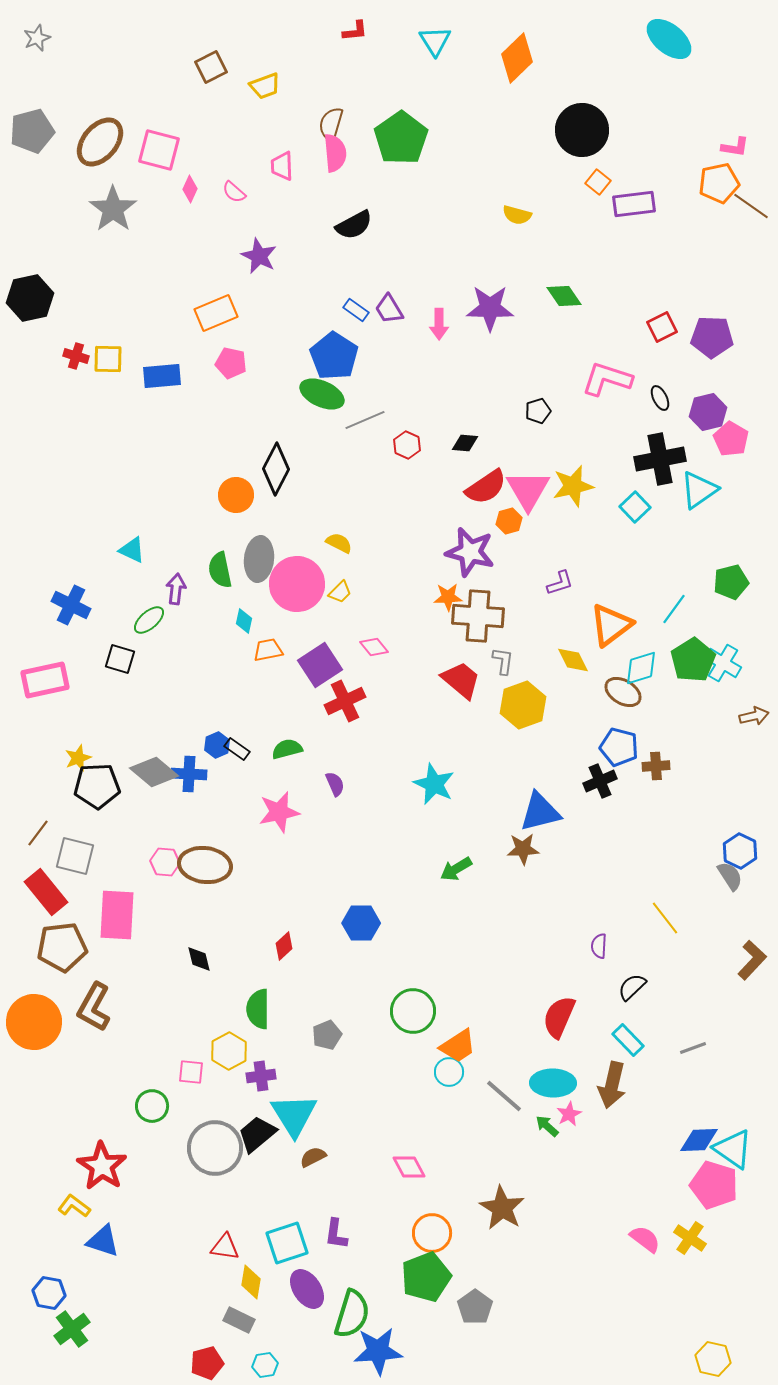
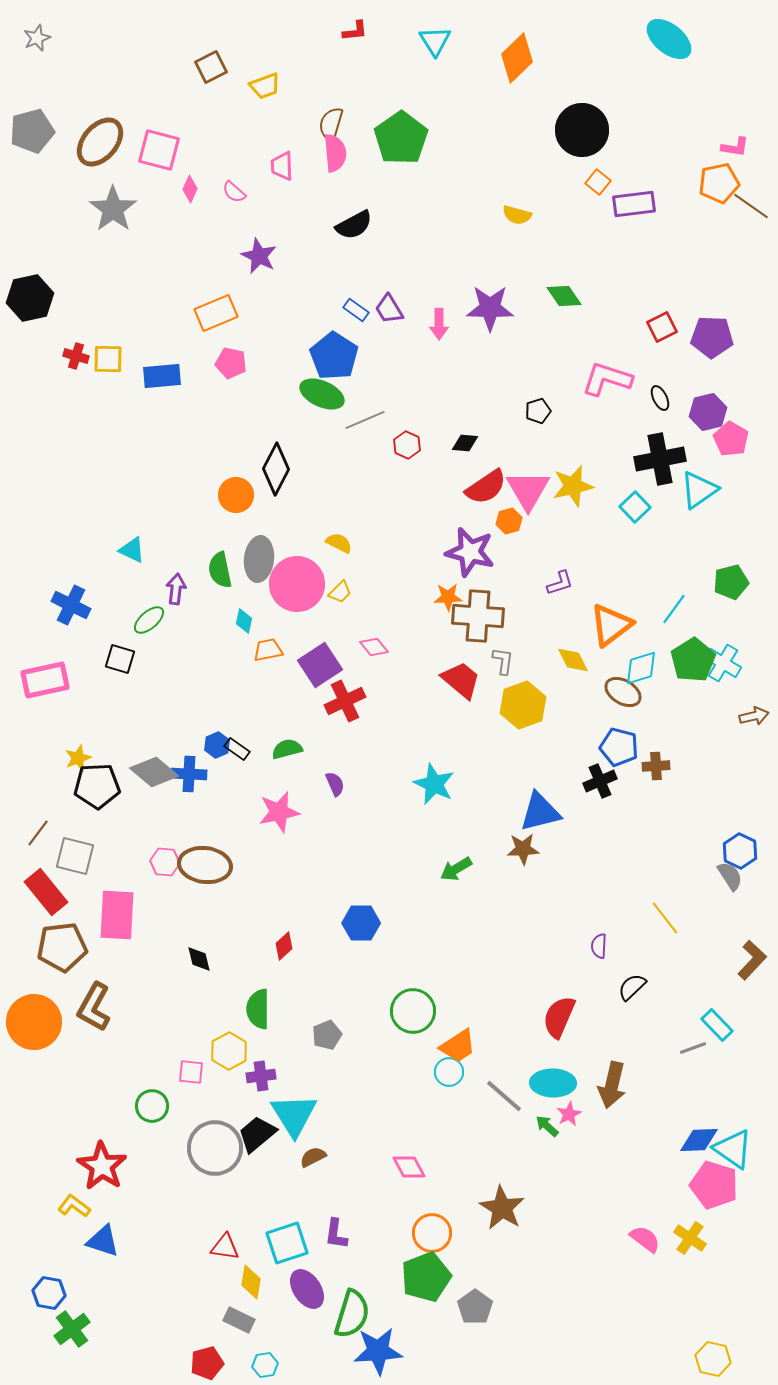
cyan rectangle at (628, 1040): moved 89 px right, 15 px up
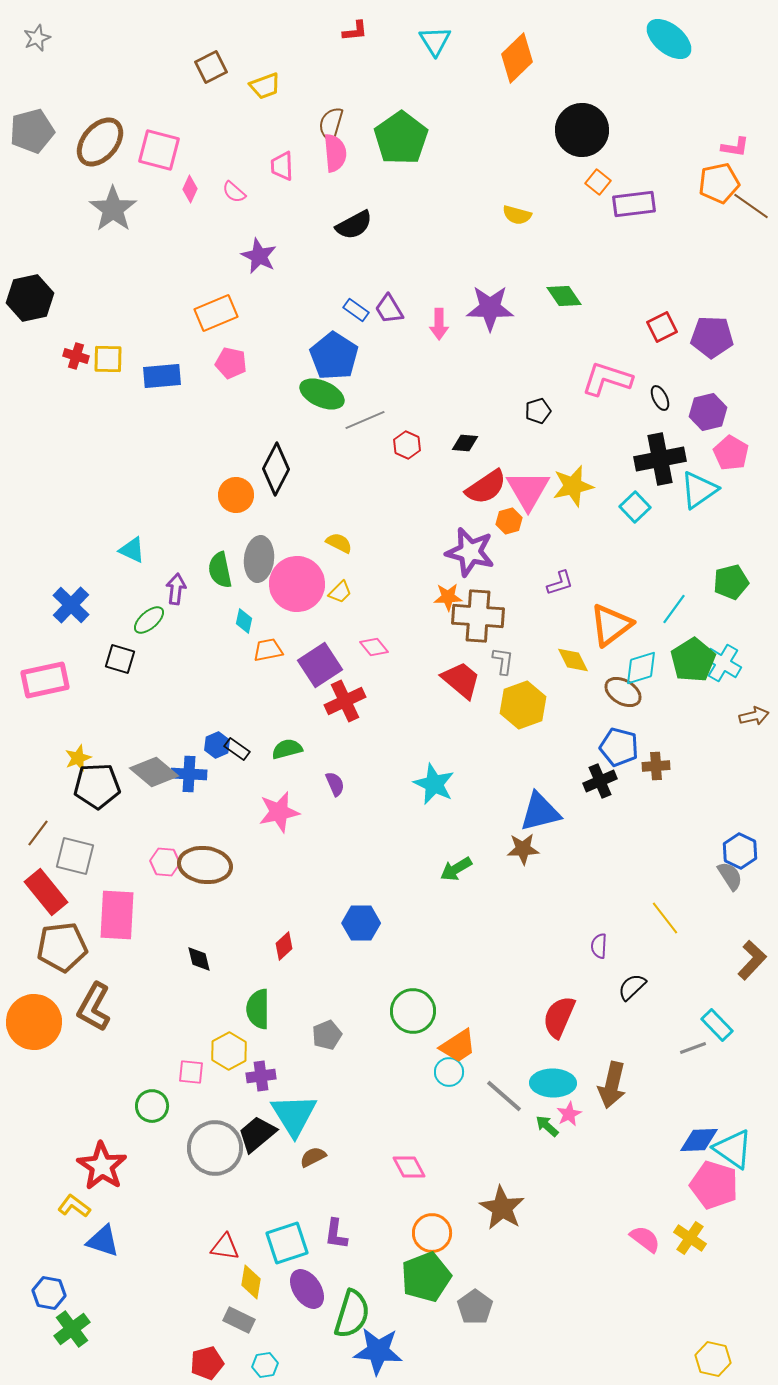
pink pentagon at (731, 439): moved 14 px down
blue cross at (71, 605): rotated 18 degrees clockwise
blue star at (378, 1351): rotated 9 degrees clockwise
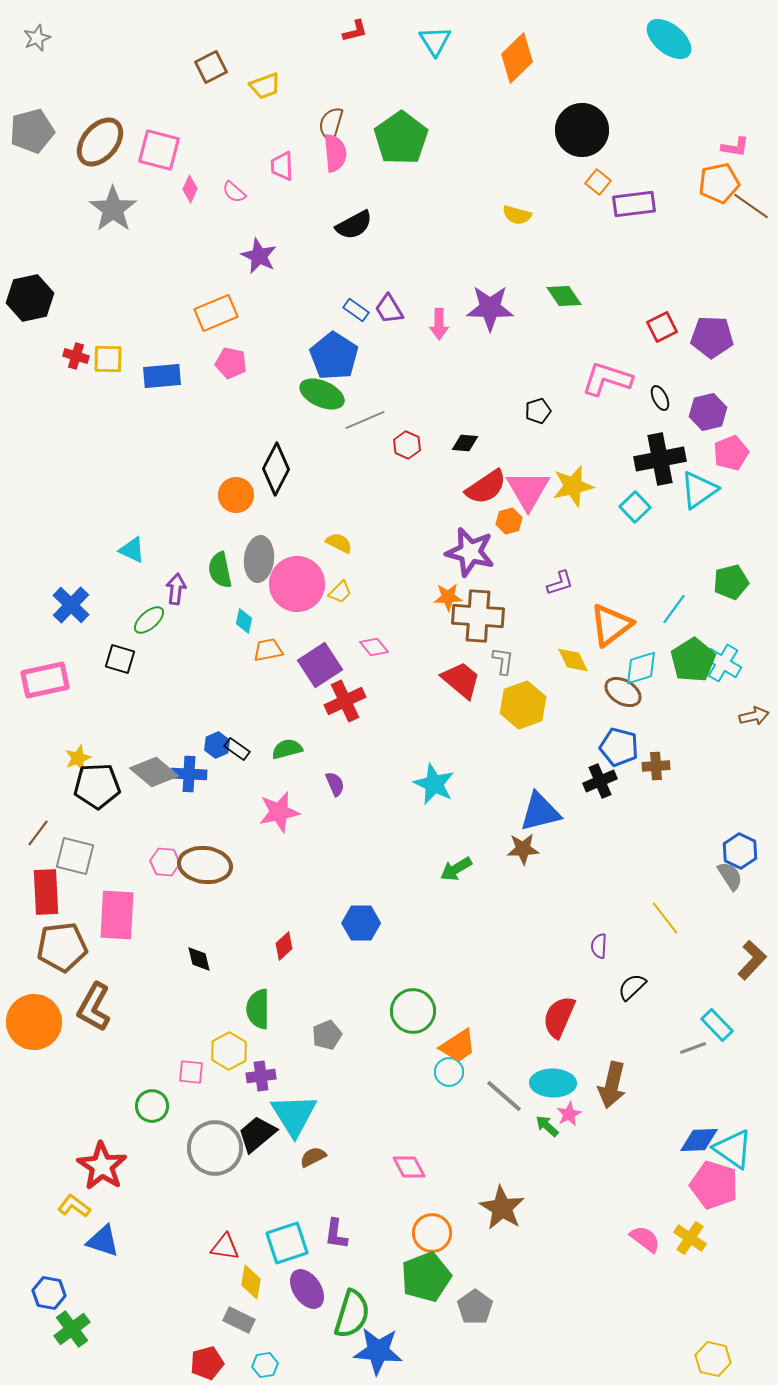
red L-shape at (355, 31): rotated 8 degrees counterclockwise
pink pentagon at (731, 453): rotated 20 degrees clockwise
red rectangle at (46, 892): rotated 36 degrees clockwise
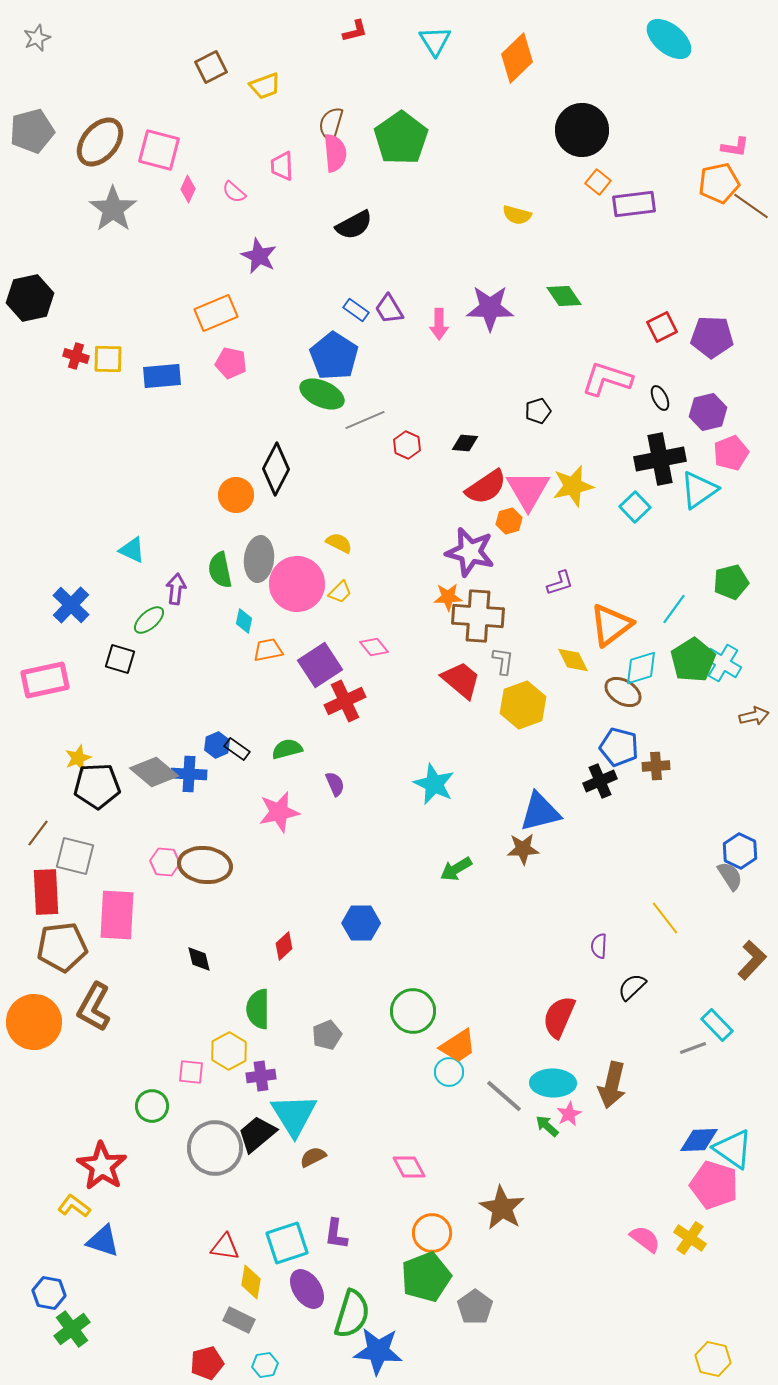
pink diamond at (190, 189): moved 2 px left
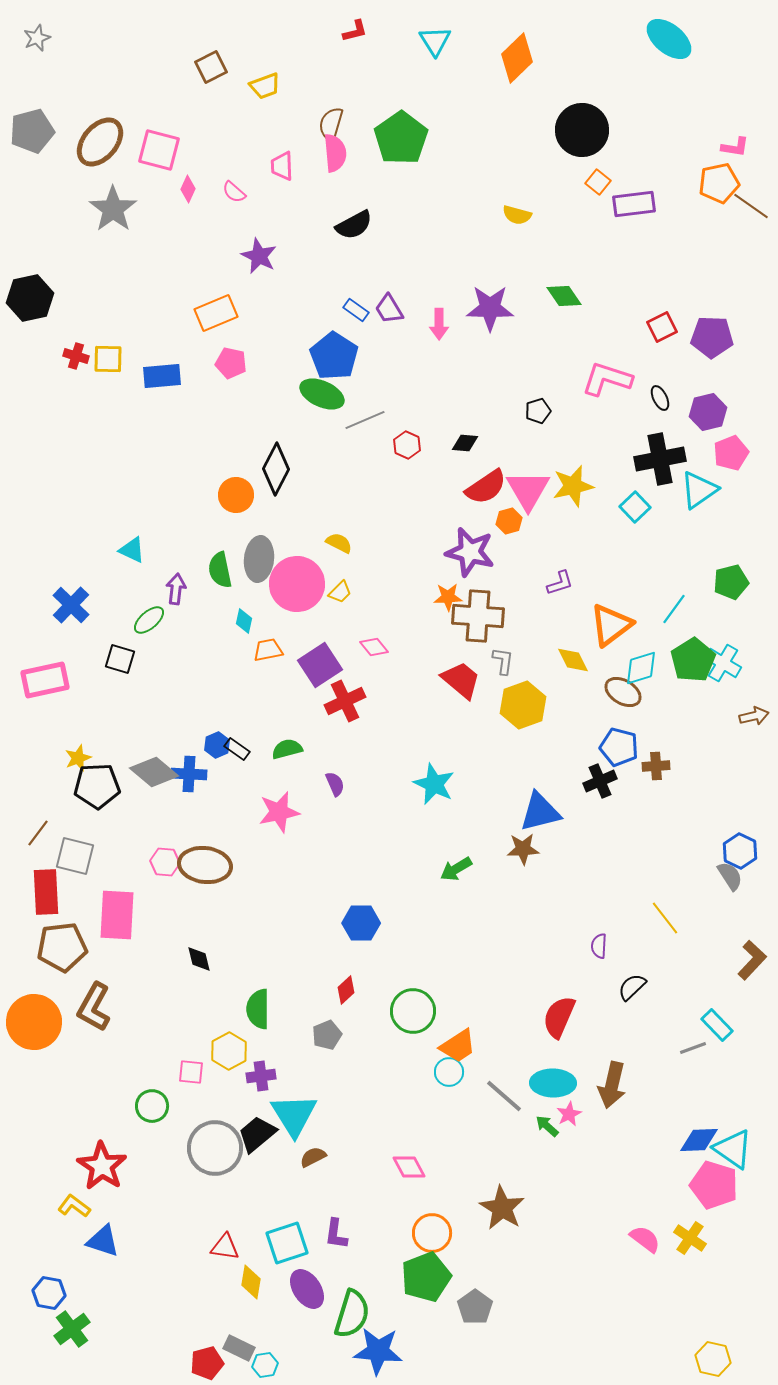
red diamond at (284, 946): moved 62 px right, 44 px down
gray rectangle at (239, 1320): moved 28 px down
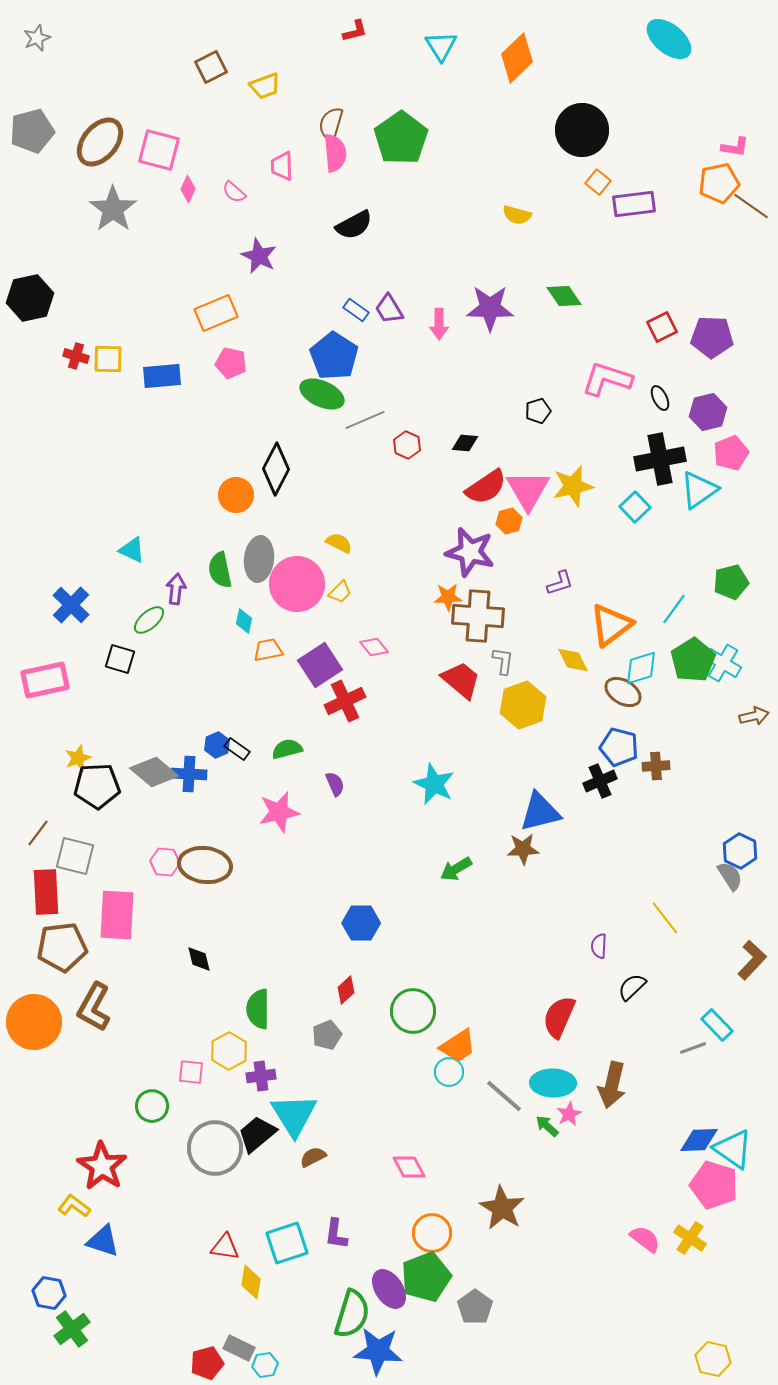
cyan triangle at (435, 41): moved 6 px right, 5 px down
purple ellipse at (307, 1289): moved 82 px right
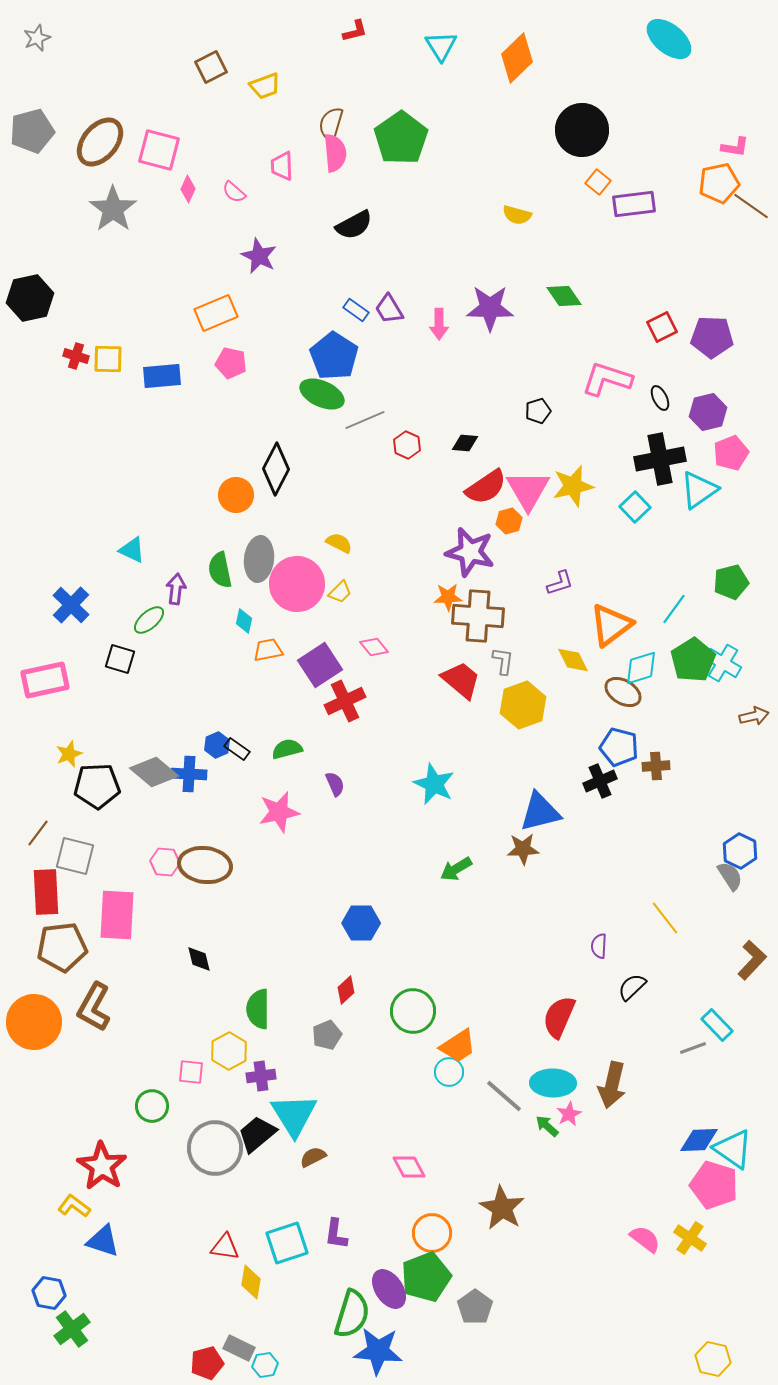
yellow star at (78, 758): moved 9 px left, 4 px up
